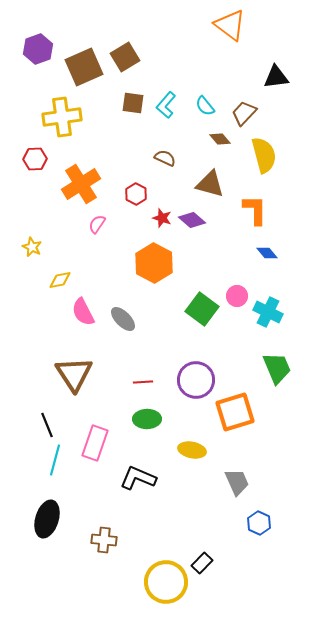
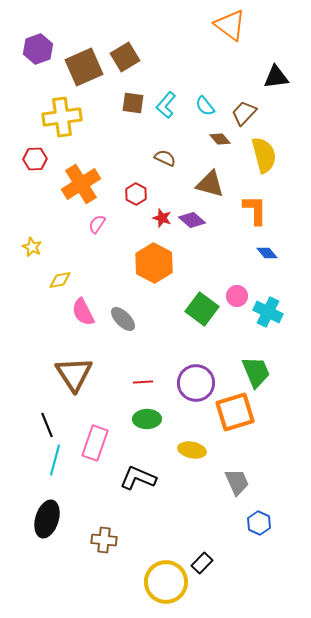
green trapezoid at (277, 368): moved 21 px left, 4 px down
purple circle at (196, 380): moved 3 px down
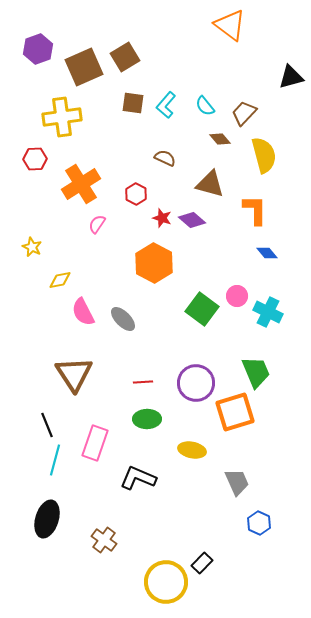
black triangle at (276, 77): moved 15 px right; rotated 8 degrees counterclockwise
brown cross at (104, 540): rotated 30 degrees clockwise
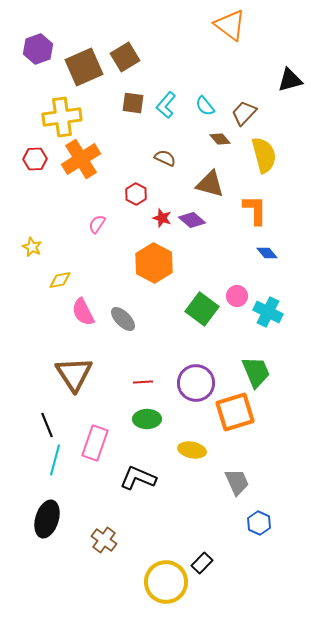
black triangle at (291, 77): moved 1 px left, 3 px down
orange cross at (81, 184): moved 25 px up
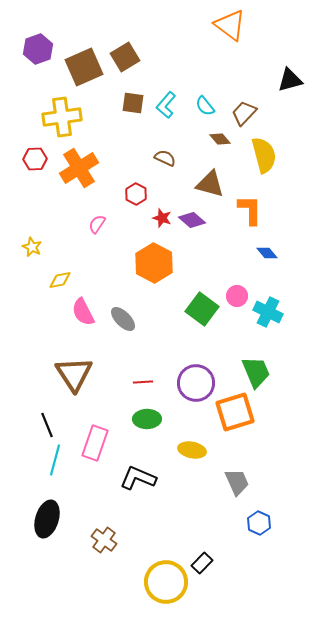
orange cross at (81, 159): moved 2 px left, 9 px down
orange L-shape at (255, 210): moved 5 px left
